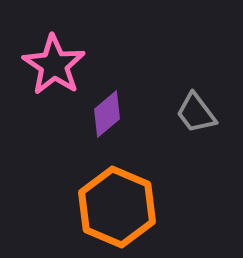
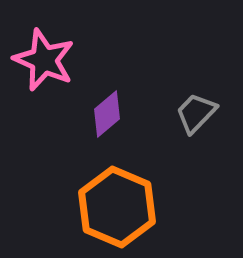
pink star: moved 10 px left, 5 px up; rotated 10 degrees counterclockwise
gray trapezoid: rotated 81 degrees clockwise
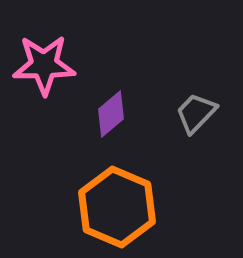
pink star: moved 5 px down; rotated 24 degrees counterclockwise
purple diamond: moved 4 px right
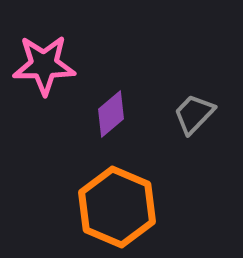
gray trapezoid: moved 2 px left, 1 px down
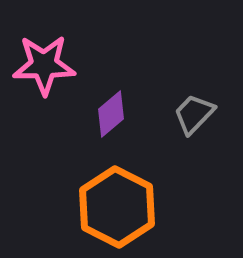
orange hexagon: rotated 4 degrees clockwise
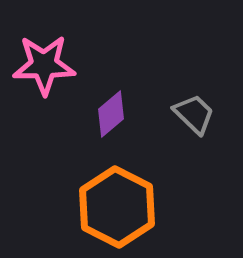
gray trapezoid: rotated 90 degrees clockwise
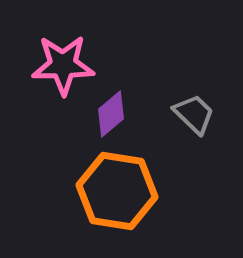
pink star: moved 19 px right
orange hexagon: moved 16 px up; rotated 18 degrees counterclockwise
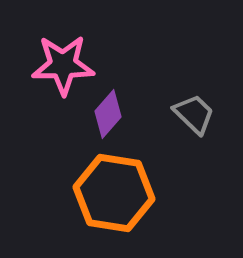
purple diamond: moved 3 px left; rotated 9 degrees counterclockwise
orange hexagon: moved 3 px left, 2 px down
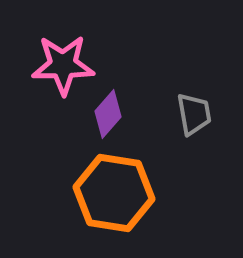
gray trapezoid: rotated 36 degrees clockwise
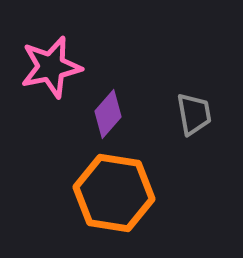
pink star: moved 12 px left, 2 px down; rotated 12 degrees counterclockwise
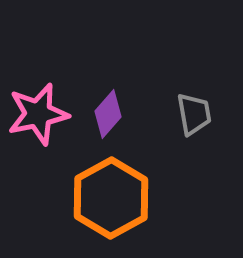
pink star: moved 13 px left, 47 px down
orange hexagon: moved 3 px left, 5 px down; rotated 22 degrees clockwise
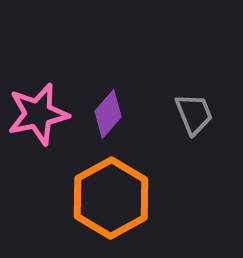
gray trapezoid: rotated 12 degrees counterclockwise
